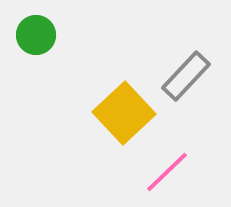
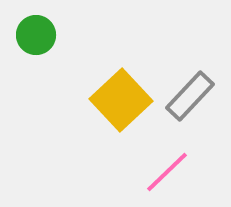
gray rectangle: moved 4 px right, 20 px down
yellow square: moved 3 px left, 13 px up
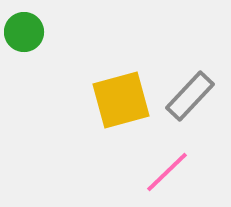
green circle: moved 12 px left, 3 px up
yellow square: rotated 28 degrees clockwise
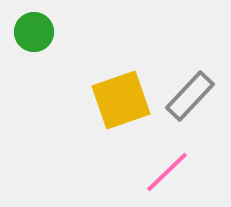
green circle: moved 10 px right
yellow square: rotated 4 degrees counterclockwise
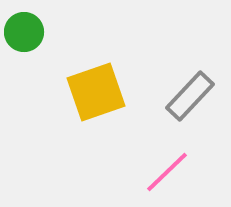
green circle: moved 10 px left
yellow square: moved 25 px left, 8 px up
